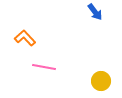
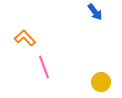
pink line: rotated 60 degrees clockwise
yellow circle: moved 1 px down
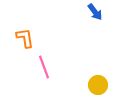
orange L-shape: rotated 35 degrees clockwise
yellow circle: moved 3 px left, 3 px down
